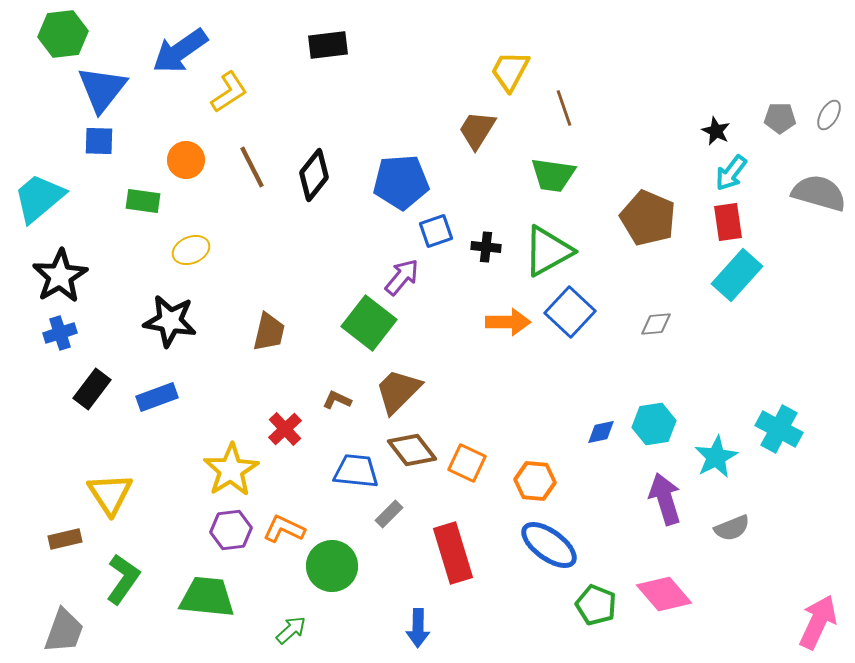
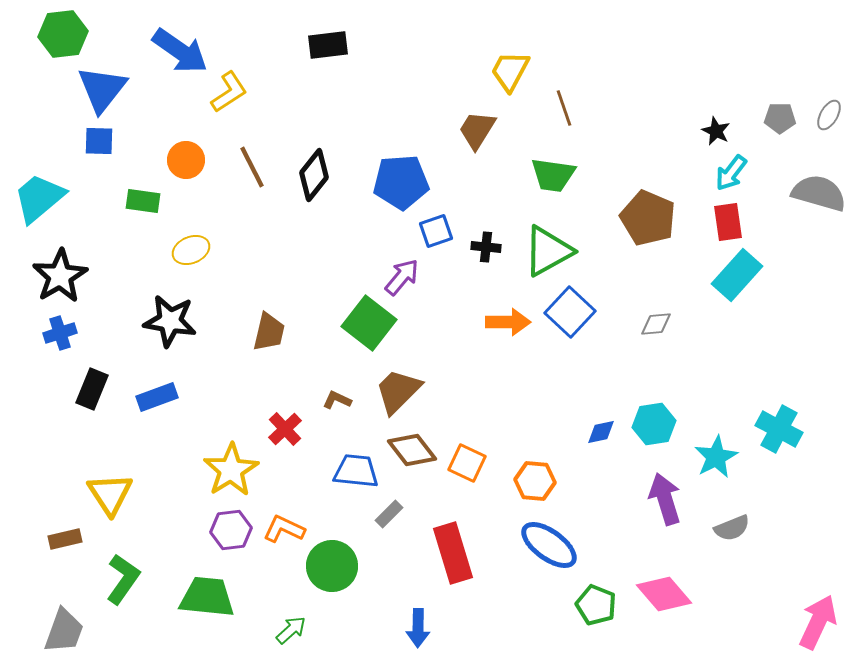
blue arrow at (180, 51): rotated 110 degrees counterclockwise
black rectangle at (92, 389): rotated 15 degrees counterclockwise
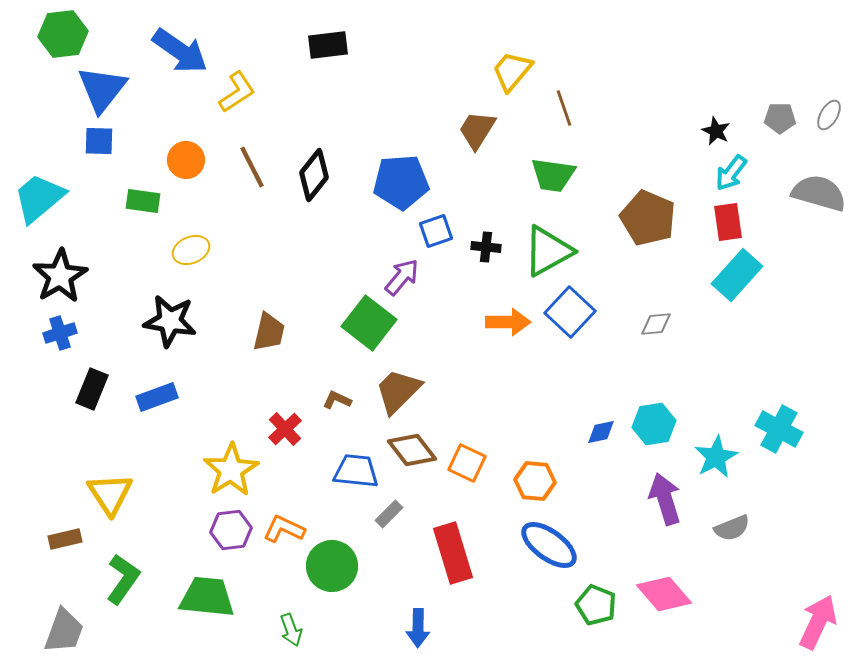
yellow trapezoid at (510, 71): moved 2 px right; rotated 12 degrees clockwise
yellow L-shape at (229, 92): moved 8 px right
green arrow at (291, 630): rotated 112 degrees clockwise
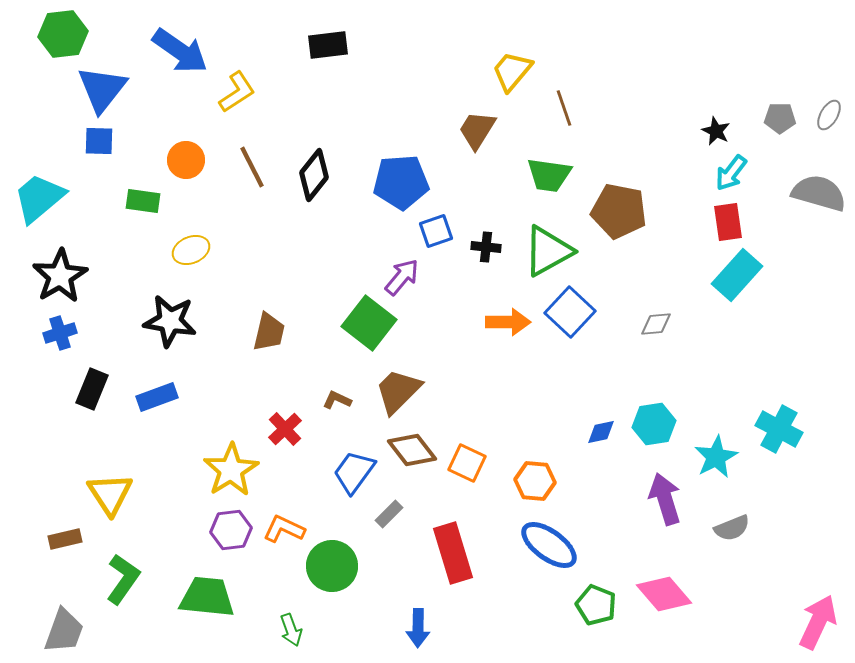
green trapezoid at (553, 175): moved 4 px left
brown pentagon at (648, 218): moved 29 px left, 7 px up; rotated 12 degrees counterclockwise
blue trapezoid at (356, 471): moved 2 px left, 1 px down; rotated 60 degrees counterclockwise
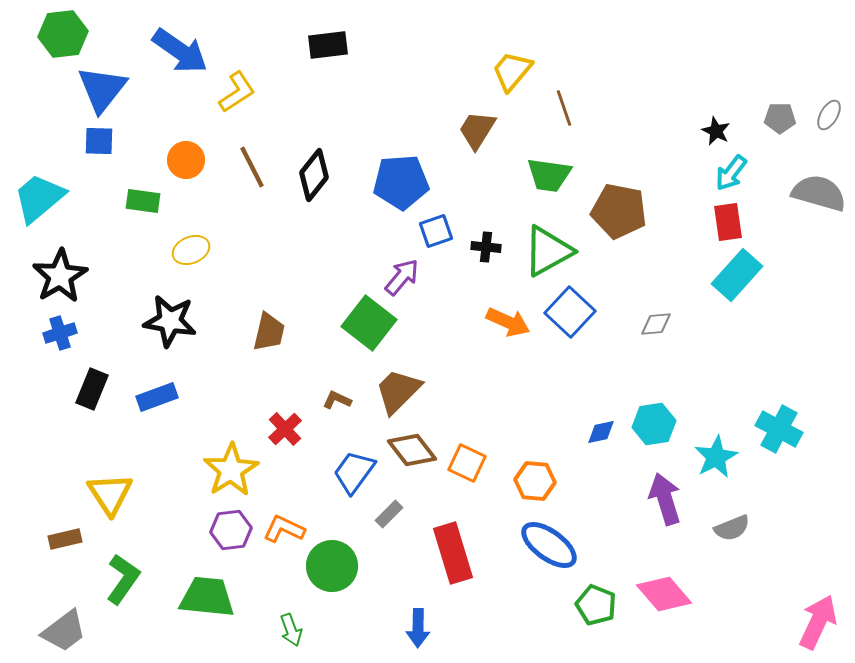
orange arrow at (508, 322): rotated 24 degrees clockwise
gray trapezoid at (64, 631): rotated 33 degrees clockwise
